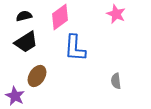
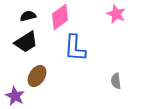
black semicircle: moved 4 px right
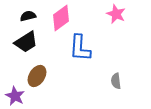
pink diamond: moved 1 px right, 1 px down
blue L-shape: moved 5 px right
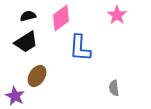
pink star: moved 1 px right, 1 px down; rotated 12 degrees clockwise
gray semicircle: moved 2 px left, 7 px down
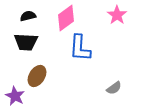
pink diamond: moved 5 px right
black trapezoid: rotated 35 degrees clockwise
gray semicircle: rotated 119 degrees counterclockwise
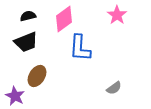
pink diamond: moved 2 px left, 1 px down
black trapezoid: rotated 25 degrees counterclockwise
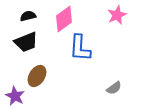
pink star: rotated 12 degrees clockwise
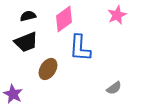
brown ellipse: moved 11 px right, 7 px up
purple star: moved 2 px left, 2 px up
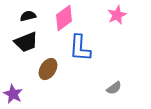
pink diamond: moved 1 px up
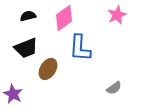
black trapezoid: moved 6 px down
